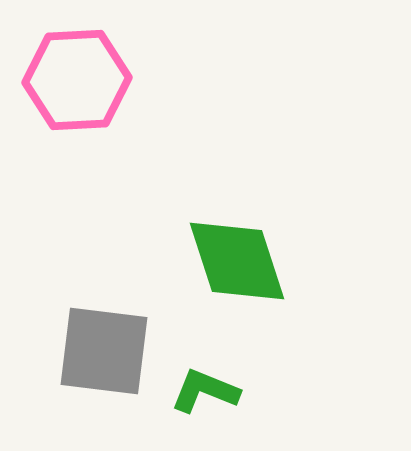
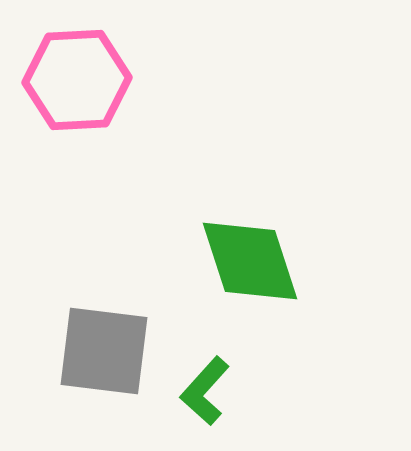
green diamond: moved 13 px right
green L-shape: rotated 70 degrees counterclockwise
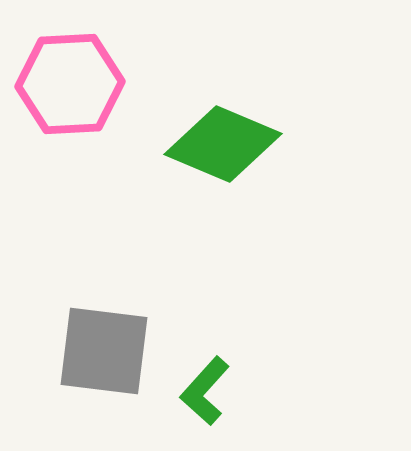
pink hexagon: moved 7 px left, 4 px down
green diamond: moved 27 px left, 117 px up; rotated 49 degrees counterclockwise
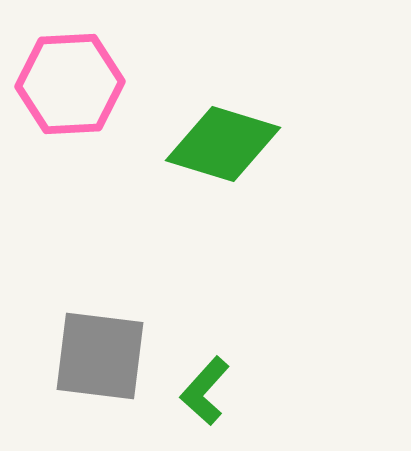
green diamond: rotated 6 degrees counterclockwise
gray square: moved 4 px left, 5 px down
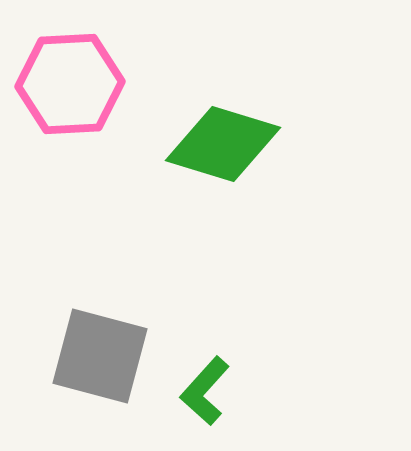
gray square: rotated 8 degrees clockwise
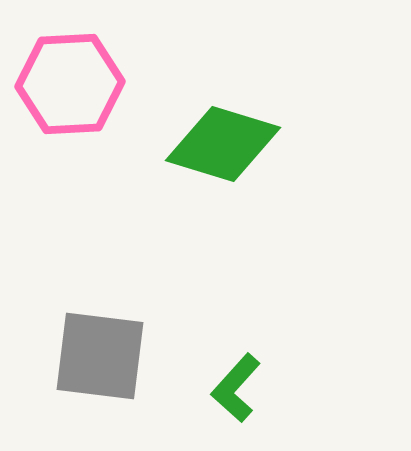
gray square: rotated 8 degrees counterclockwise
green L-shape: moved 31 px right, 3 px up
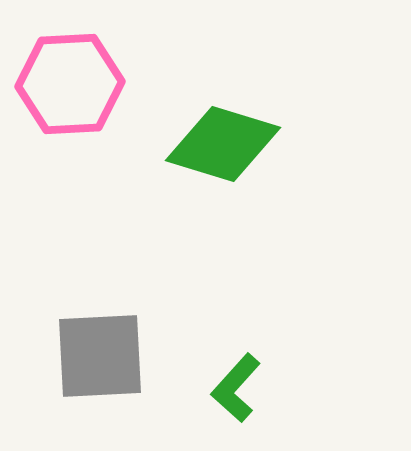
gray square: rotated 10 degrees counterclockwise
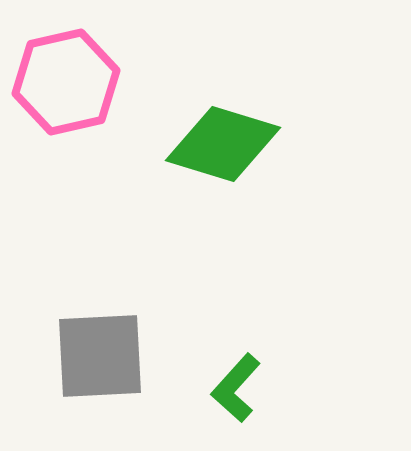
pink hexagon: moved 4 px left, 2 px up; rotated 10 degrees counterclockwise
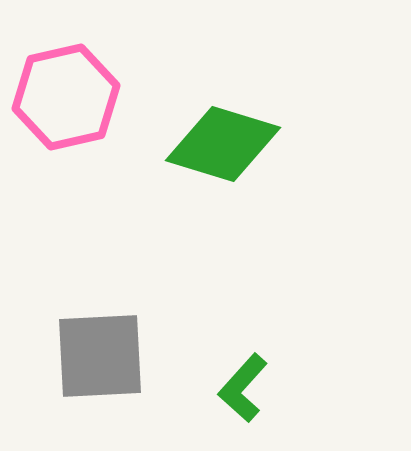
pink hexagon: moved 15 px down
green L-shape: moved 7 px right
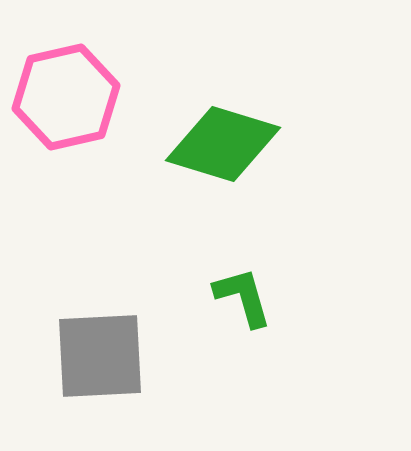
green L-shape: moved 91 px up; rotated 122 degrees clockwise
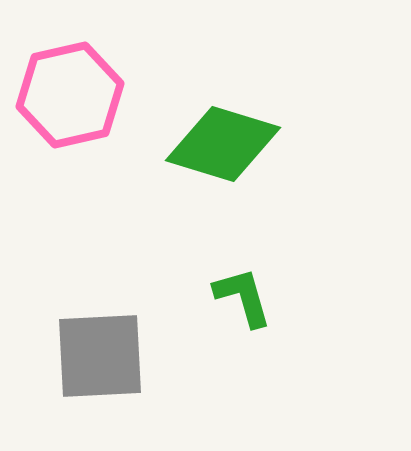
pink hexagon: moved 4 px right, 2 px up
